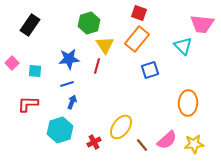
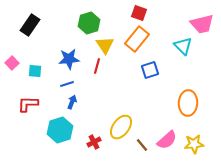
pink trapezoid: rotated 20 degrees counterclockwise
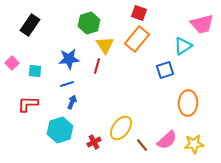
cyan triangle: rotated 42 degrees clockwise
blue square: moved 15 px right
yellow ellipse: moved 1 px down
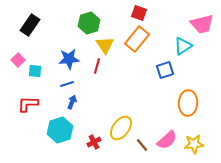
pink square: moved 6 px right, 3 px up
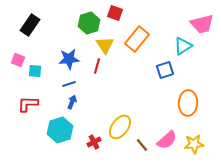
red square: moved 24 px left
pink square: rotated 24 degrees counterclockwise
blue line: moved 2 px right
yellow ellipse: moved 1 px left, 1 px up
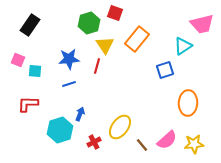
blue arrow: moved 8 px right, 12 px down
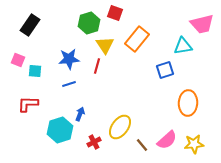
cyan triangle: rotated 24 degrees clockwise
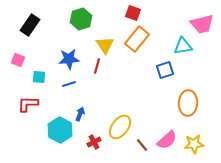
red square: moved 18 px right
green hexagon: moved 8 px left, 4 px up
cyan square: moved 4 px right, 6 px down
cyan hexagon: rotated 15 degrees counterclockwise
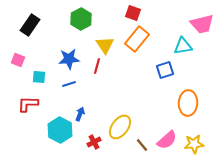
green hexagon: rotated 10 degrees counterclockwise
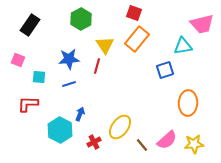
red square: moved 1 px right
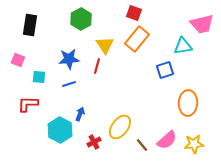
black rectangle: rotated 25 degrees counterclockwise
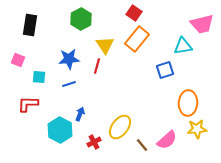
red square: rotated 14 degrees clockwise
yellow star: moved 3 px right, 15 px up
